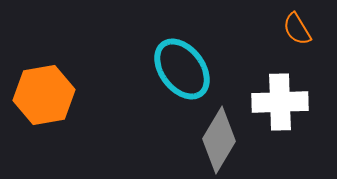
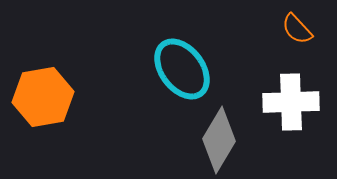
orange semicircle: rotated 12 degrees counterclockwise
orange hexagon: moved 1 px left, 2 px down
white cross: moved 11 px right
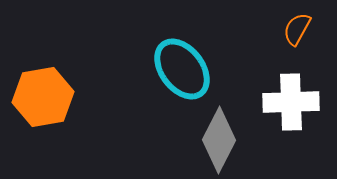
orange semicircle: rotated 72 degrees clockwise
gray diamond: rotated 4 degrees counterclockwise
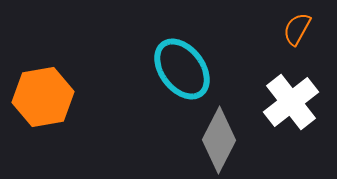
white cross: rotated 36 degrees counterclockwise
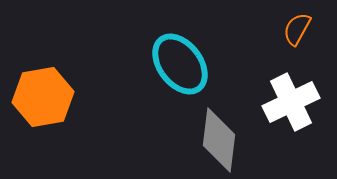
cyan ellipse: moved 2 px left, 5 px up
white cross: rotated 12 degrees clockwise
gray diamond: rotated 20 degrees counterclockwise
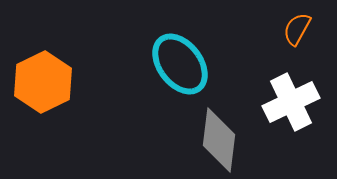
orange hexagon: moved 15 px up; rotated 16 degrees counterclockwise
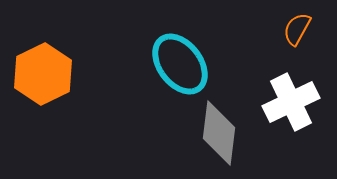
orange hexagon: moved 8 px up
gray diamond: moved 7 px up
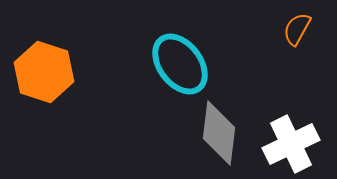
orange hexagon: moved 1 px right, 2 px up; rotated 16 degrees counterclockwise
white cross: moved 42 px down
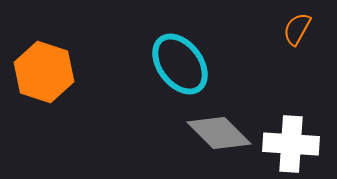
gray diamond: rotated 52 degrees counterclockwise
white cross: rotated 30 degrees clockwise
